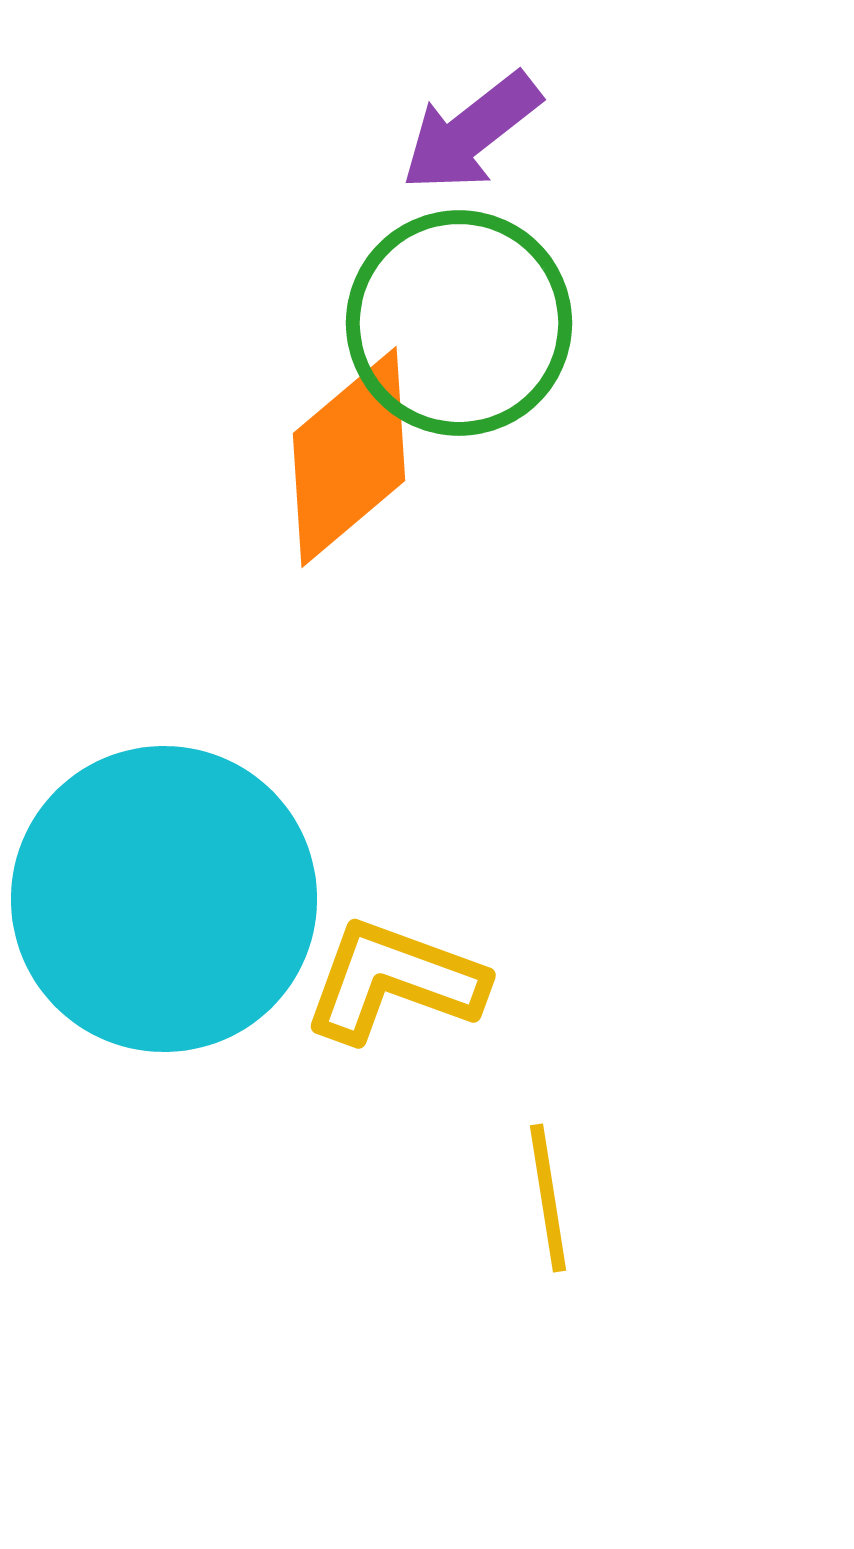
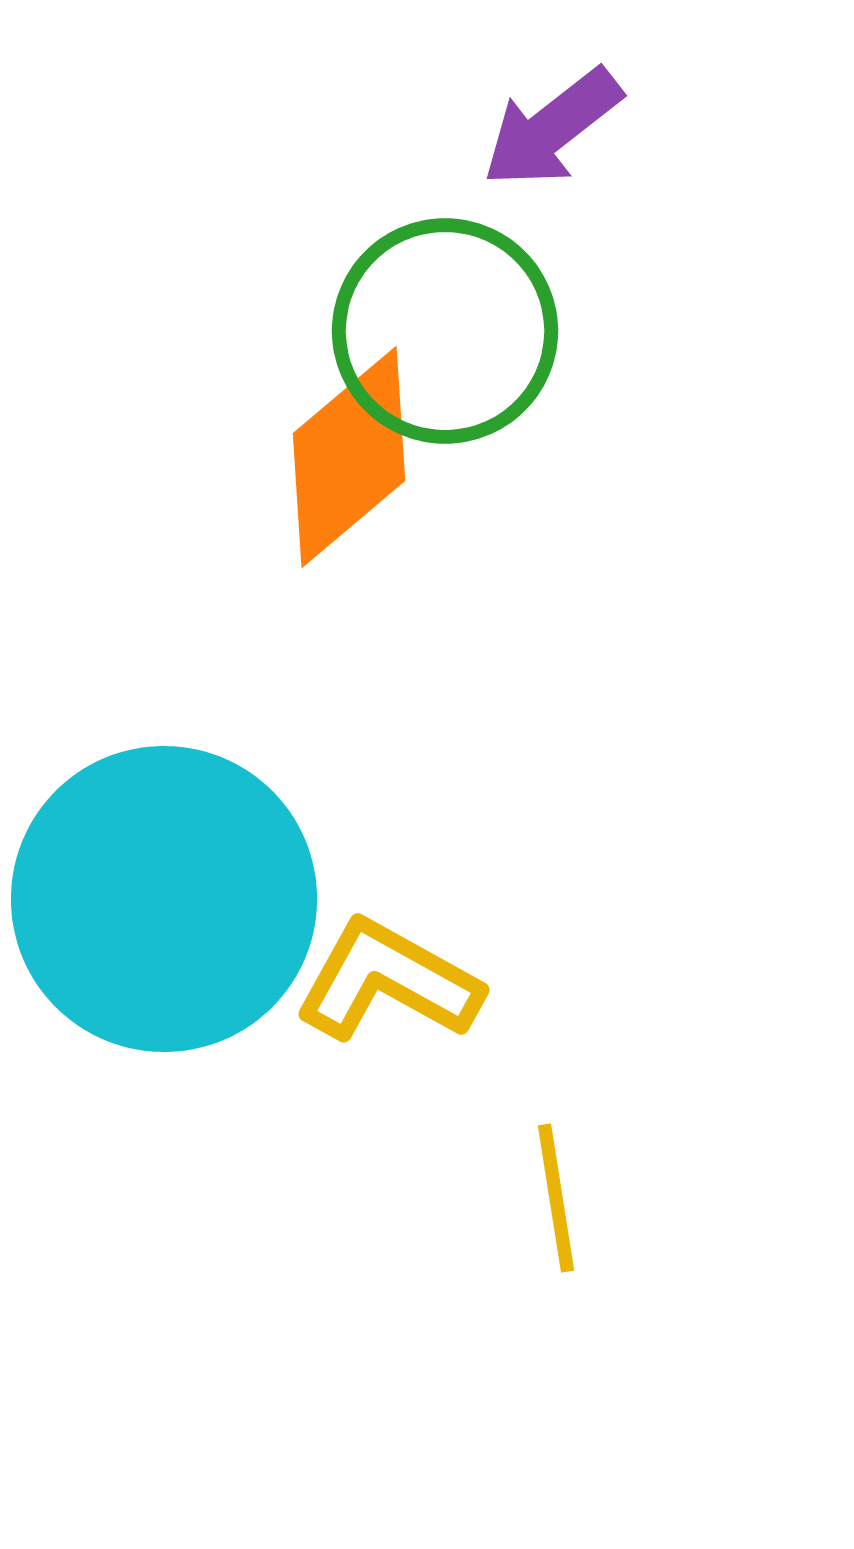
purple arrow: moved 81 px right, 4 px up
green circle: moved 14 px left, 8 px down
yellow L-shape: moved 6 px left; rotated 9 degrees clockwise
yellow line: moved 8 px right
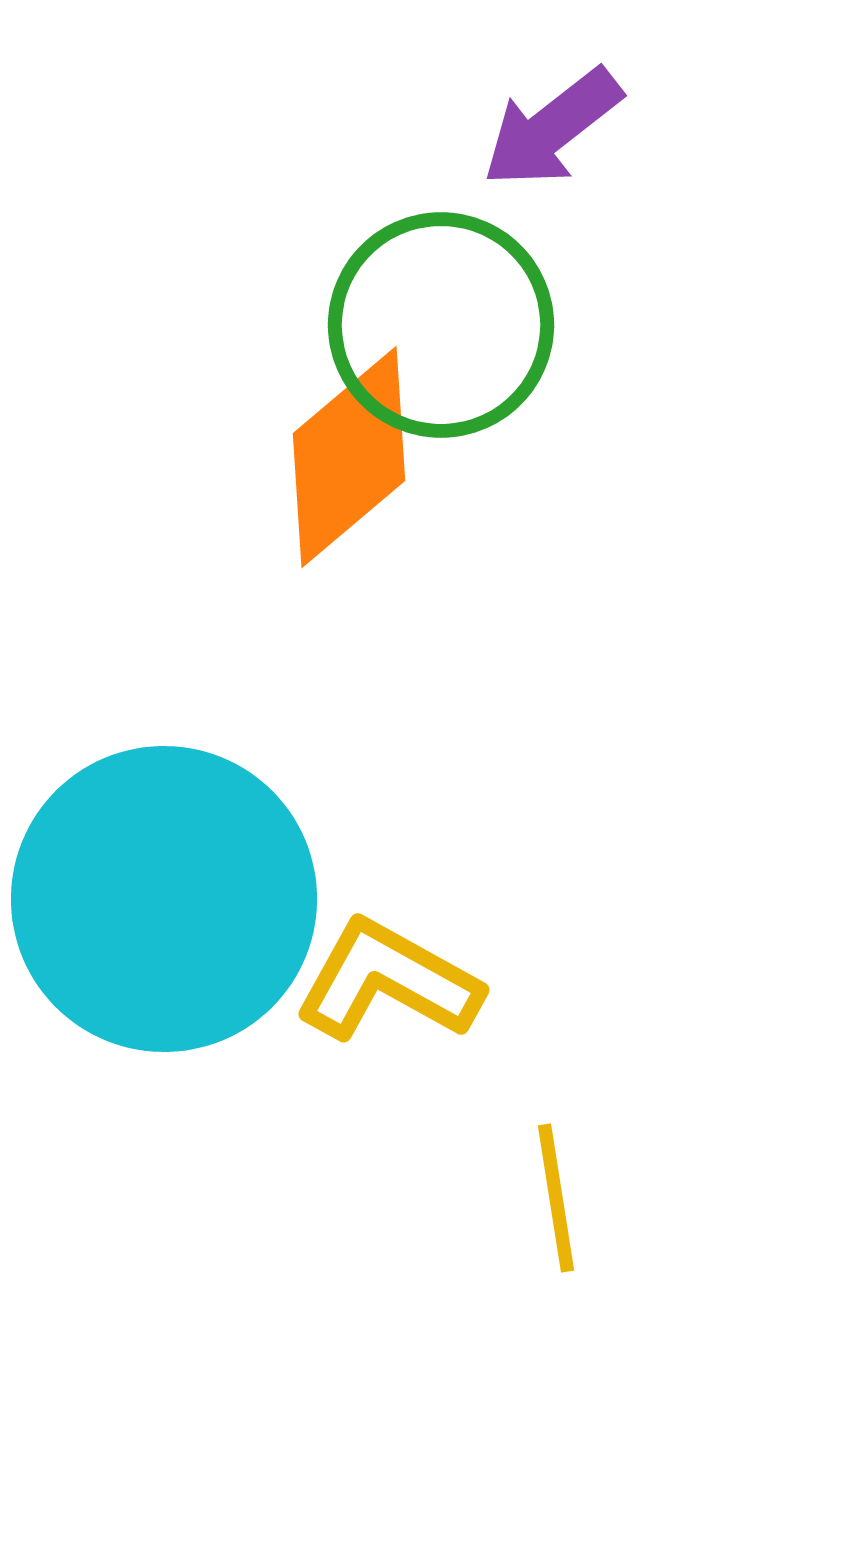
green circle: moved 4 px left, 6 px up
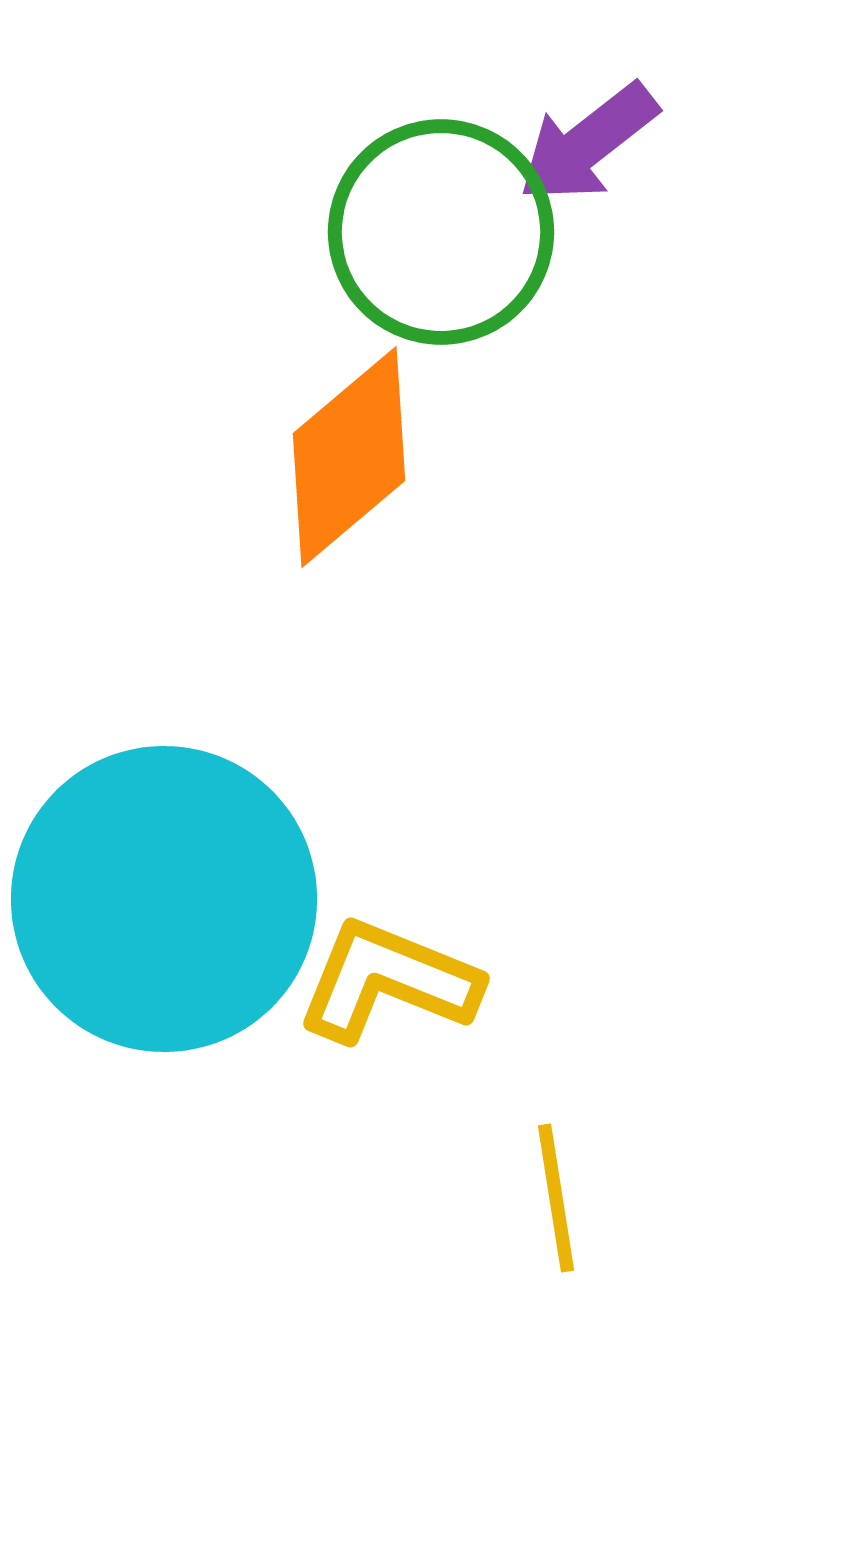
purple arrow: moved 36 px right, 15 px down
green circle: moved 93 px up
yellow L-shape: rotated 7 degrees counterclockwise
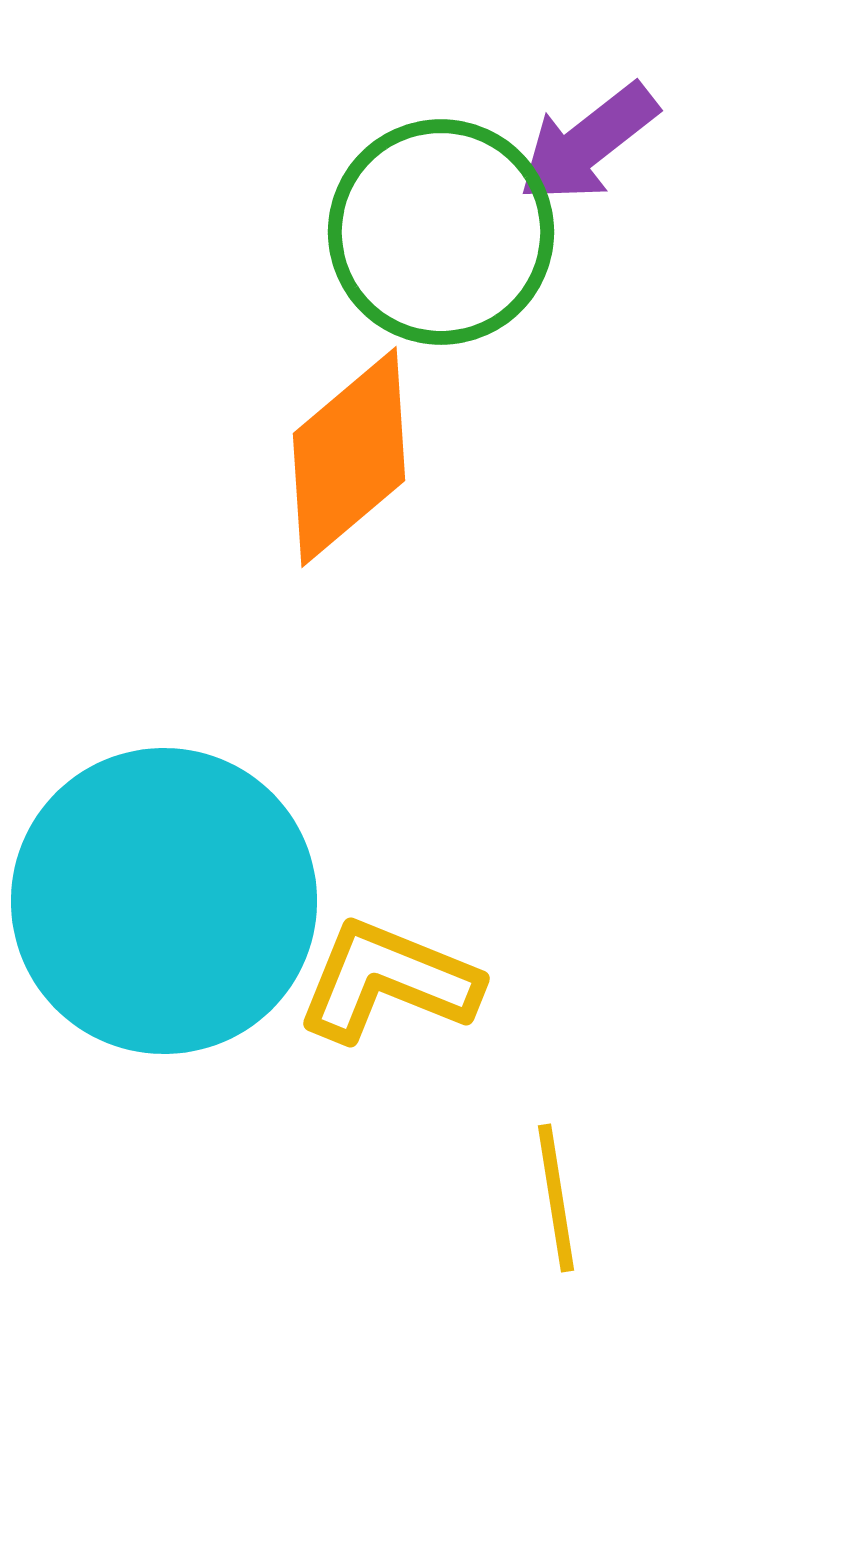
cyan circle: moved 2 px down
